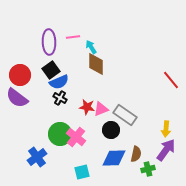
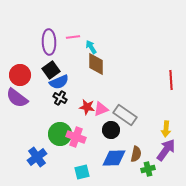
red line: rotated 36 degrees clockwise
pink cross: rotated 18 degrees counterclockwise
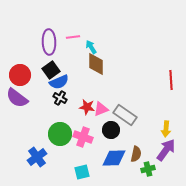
pink cross: moved 7 px right
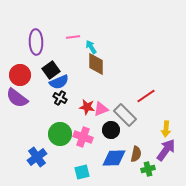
purple ellipse: moved 13 px left
red line: moved 25 px left, 16 px down; rotated 60 degrees clockwise
gray rectangle: rotated 10 degrees clockwise
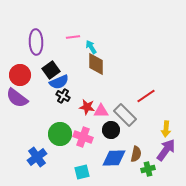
black cross: moved 3 px right, 2 px up
pink triangle: moved 2 px down; rotated 21 degrees clockwise
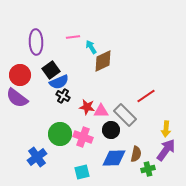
brown diamond: moved 7 px right, 3 px up; rotated 65 degrees clockwise
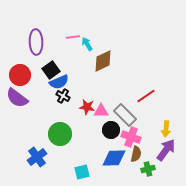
cyan arrow: moved 4 px left, 3 px up
pink cross: moved 48 px right
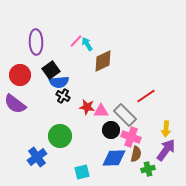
pink line: moved 3 px right, 4 px down; rotated 40 degrees counterclockwise
blue semicircle: rotated 18 degrees clockwise
purple semicircle: moved 2 px left, 6 px down
green circle: moved 2 px down
